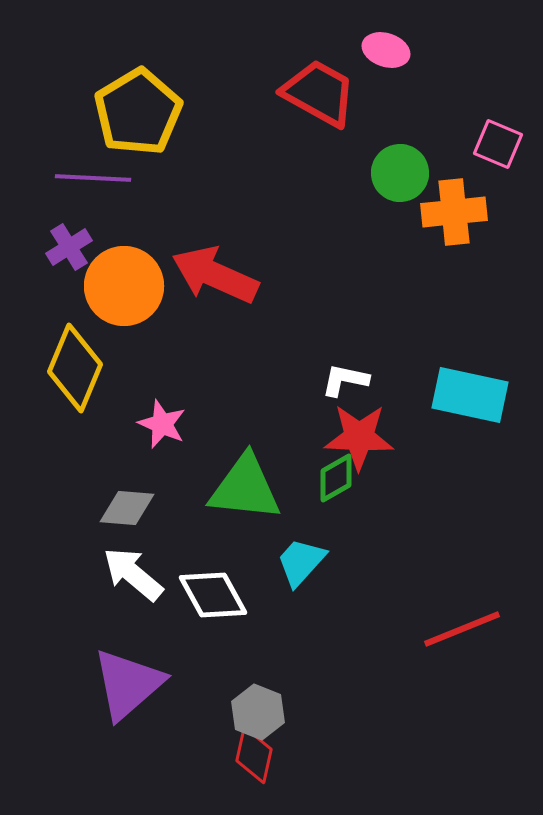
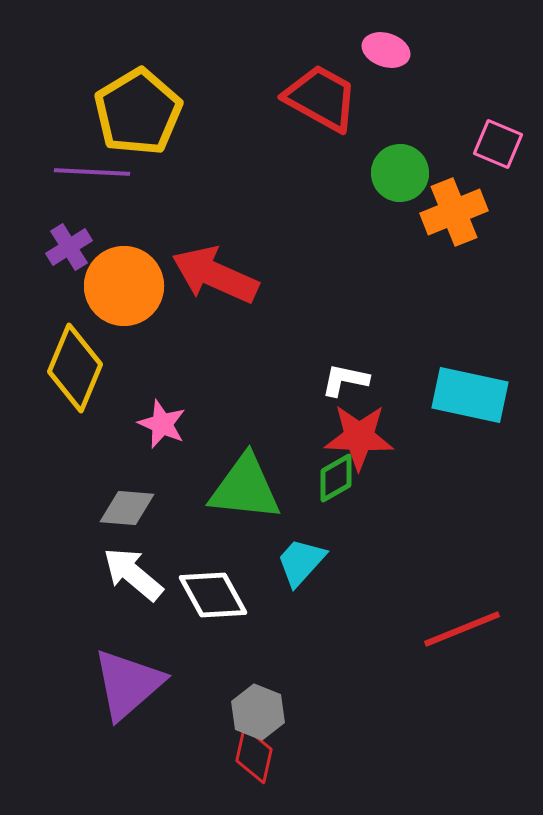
red trapezoid: moved 2 px right, 5 px down
purple line: moved 1 px left, 6 px up
orange cross: rotated 16 degrees counterclockwise
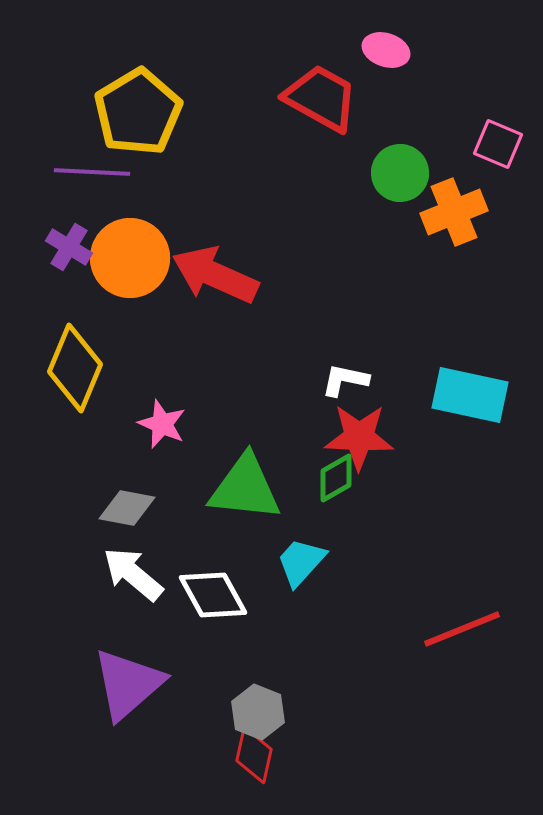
purple cross: rotated 27 degrees counterclockwise
orange circle: moved 6 px right, 28 px up
gray diamond: rotated 6 degrees clockwise
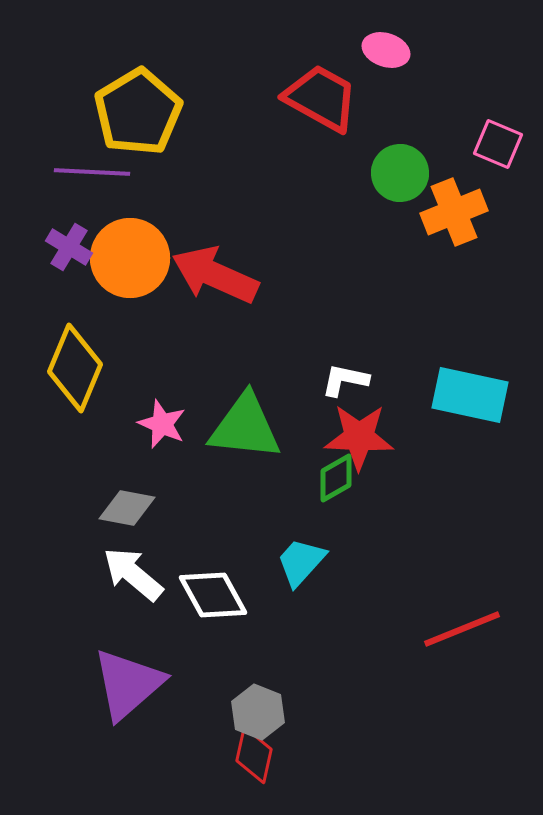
green triangle: moved 61 px up
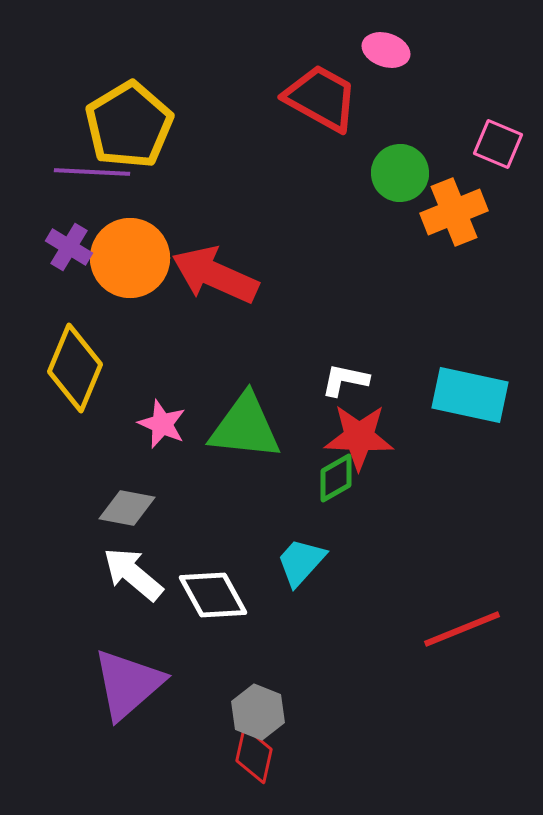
yellow pentagon: moved 9 px left, 13 px down
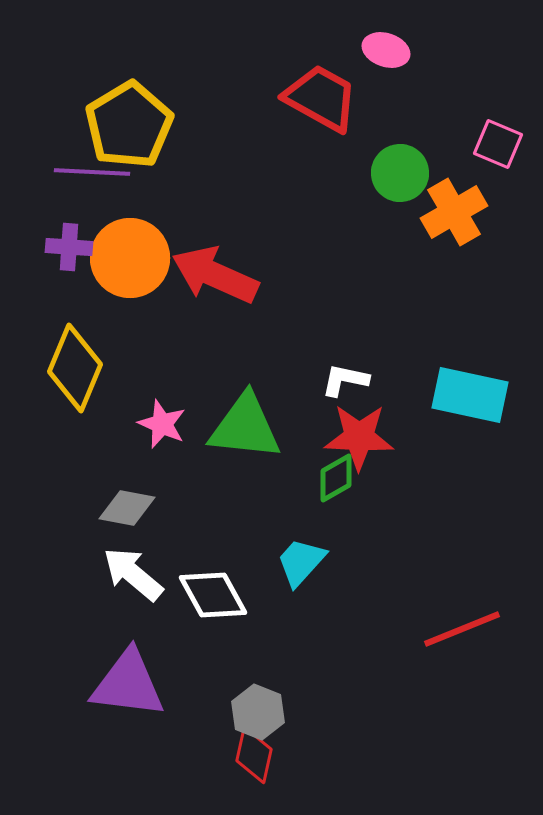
orange cross: rotated 8 degrees counterclockwise
purple cross: rotated 27 degrees counterclockwise
purple triangle: rotated 48 degrees clockwise
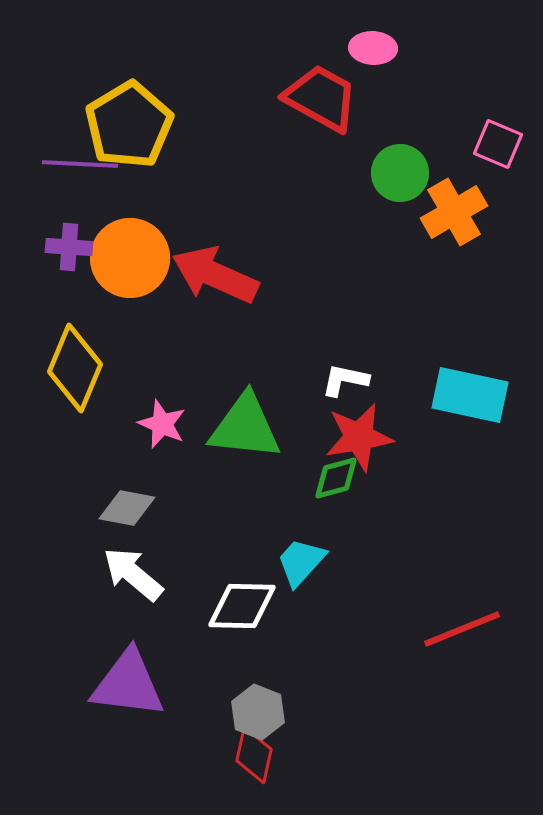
pink ellipse: moved 13 px left, 2 px up; rotated 15 degrees counterclockwise
purple line: moved 12 px left, 8 px up
red star: rotated 12 degrees counterclockwise
green diamond: rotated 15 degrees clockwise
white diamond: moved 29 px right, 11 px down; rotated 60 degrees counterclockwise
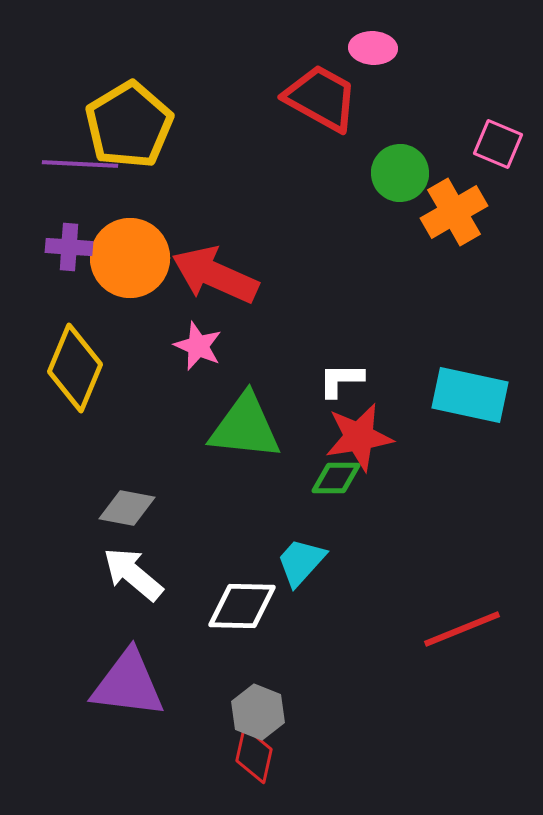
white L-shape: moved 4 px left; rotated 12 degrees counterclockwise
pink star: moved 36 px right, 78 px up
green diamond: rotated 15 degrees clockwise
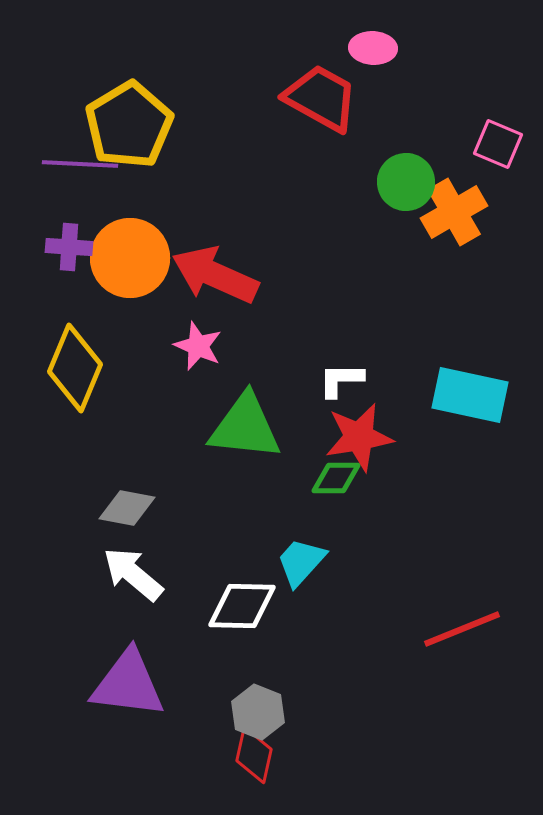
green circle: moved 6 px right, 9 px down
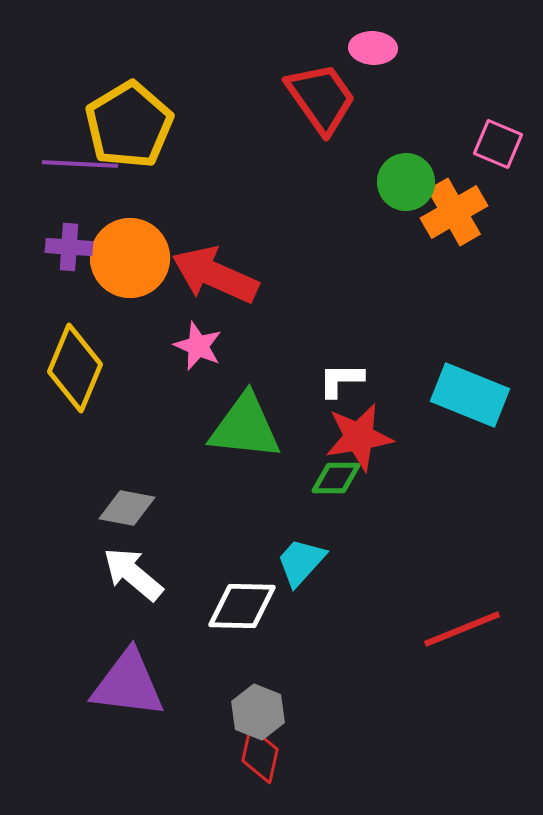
red trapezoid: rotated 26 degrees clockwise
cyan rectangle: rotated 10 degrees clockwise
red diamond: moved 6 px right
